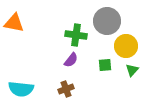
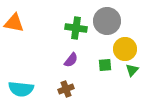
green cross: moved 7 px up
yellow circle: moved 1 px left, 3 px down
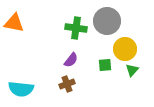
brown cross: moved 1 px right, 5 px up
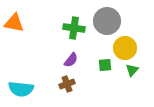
green cross: moved 2 px left
yellow circle: moved 1 px up
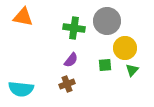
orange triangle: moved 9 px right, 6 px up
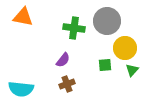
purple semicircle: moved 8 px left
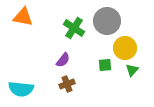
green cross: rotated 25 degrees clockwise
